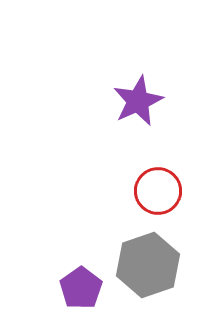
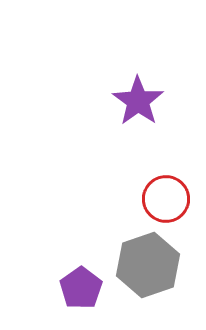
purple star: rotated 12 degrees counterclockwise
red circle: moved 8 px right, 8 px down
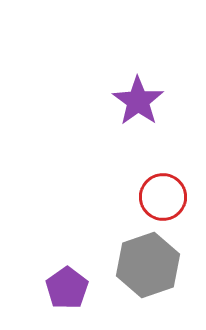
red circle: moved 3 px left, 2 px up
purple pentagon: moved 14 px left
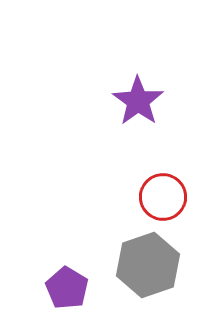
purple pentagon: rotated 6 degrees counterclockwise
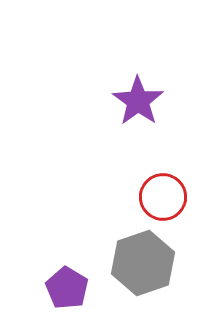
gray hexagon: moved 5 px left, 2 px up
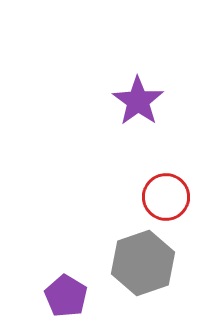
red circle: moved 3 px right
purple pentagon: moved 1 px left, 8 px down
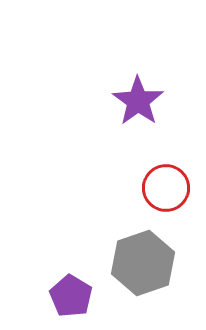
red circle: moved 9 px up
purple pentagon: moved 5 px right
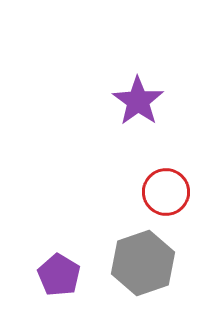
red circle: moved 4 px down
purple pentagon: moved 12 px left, 21 px up
